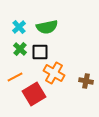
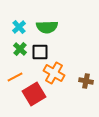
green semicircle: rotated 10 degrees clockwise
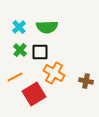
green cross: moved 1 px down
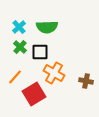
green cross: moved 3 px up
orange line: rotated 21 degrees counterclockwise
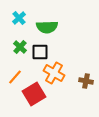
cyan cross: moved 9 px up
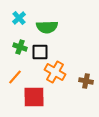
green cross: rotated 24 degrees counterclockwise
orange cross: moved 1 px right, 1 px up
red square: moved 3 px down; rotated 30 degrees clockwise
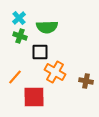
green cross: moved 11 px up
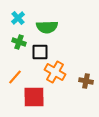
cyan cross: moved 1 px left
green cross: moved 1 px left, 6 px down
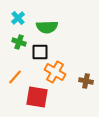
red square: moved 3 px right; rotated 10 degrees clockwise
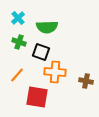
black square: moved 1 px right; rotated 18 degrees clockwise
orange cross: rotated 25 degrees counterclockwise
orange line: moved 2 px right, 2 px up
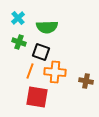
orange line: moved 13 px right, 4 px up; rotated 21 degrees counterclockwise
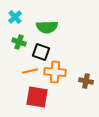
cyan cross: moved 3 px left, 1 px up
orange line: rotated 56 degrees clockwise
